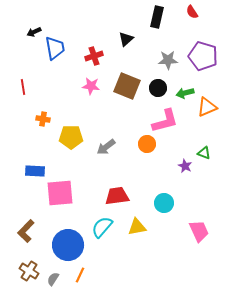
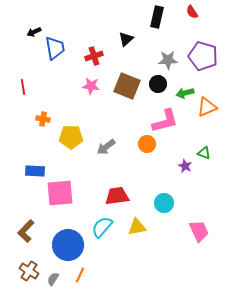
black circle: moved 4 px up
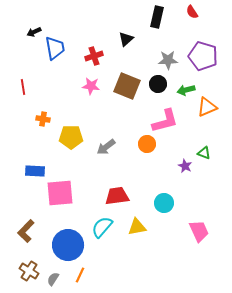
green arrow: moved 1 px right, 3 px up
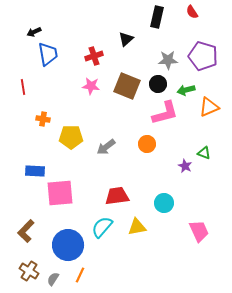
blue trapezoid: moved 7 px left, 6 px down
orange triangle: moved 2 px right
pink L-shape: moved 8 px up
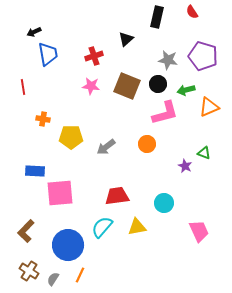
gray star: rotated 12 degrees clockwise
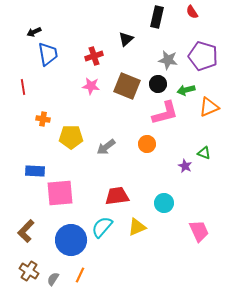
yellow triangle: rotated 12 degrees counterclockwise
blue circle: moved 3 px right, 5 px up
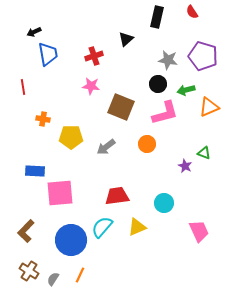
brown square: moved 6 px left, 21 px down
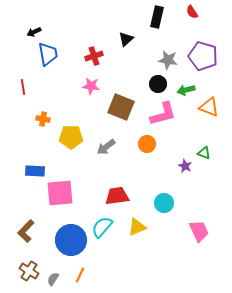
orange triangle: rotated 45 degrees clockwise
pink L-shape: moved 2 px left, 1 px down
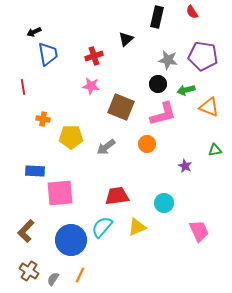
purple pentagon: rotated 8 degrees counterclockwise
green triangle: moved 11 px right, 3 px up; rotated 32 degrees counterclockwise
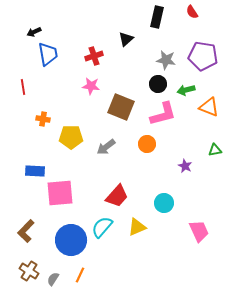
gray star: moved 2 px left
red trapezoid: rotated 140 degrees clockwise
